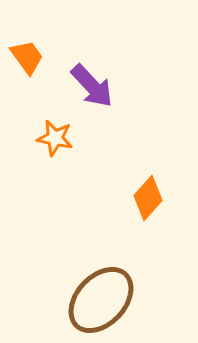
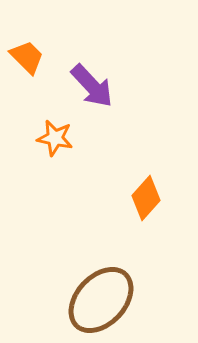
orange trapezoid: rotated 9 degrees counterclockwise
orange diamond: moved 2 px left
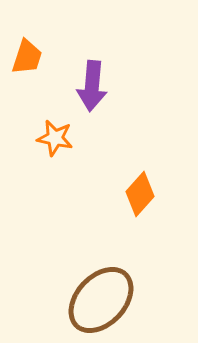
orange trapezoid: rotated 63 degrees clockwise
purple arrow: rotated 48 degrees clockwise
orange diamond: moved 6 px left, 4 px up
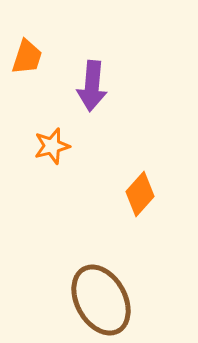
orange star: moved 3 px left, 8 px down; rotated 27 degrees counterclockwise
brown ellipse: rotated 72 degrees counterclockwise
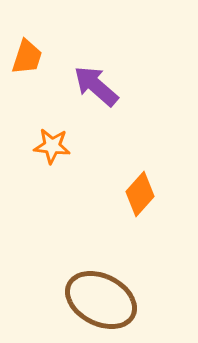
purple arrow: moved 4 px right; rotated 126 degrees clockwise
orange star: rotated 21 degrees clockwise
brown ellipse: rotated 34 degrees counterclockwise
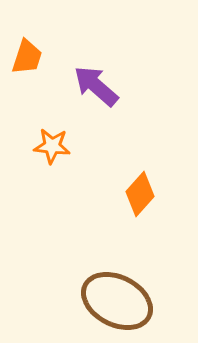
brown ellipse: moved 16 px right, 1 px down
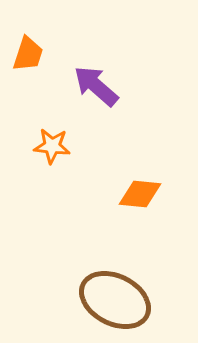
orange trapezoid: moved 1 px right, 3 px up
orange diamond: rotated 54 degrees clockwise
brown ellipse: moved 2 px left, 1 px up
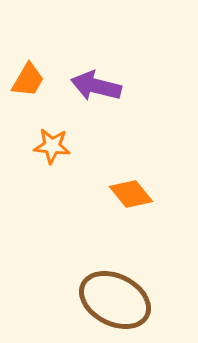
orange trapezoid: moved 26 px down; rotated 12 degrees clockwise
purple arrow: rotated 27 degrees counterclockwise
orange diamond: moved 9 px left; rotated 45 degrees clockwise
